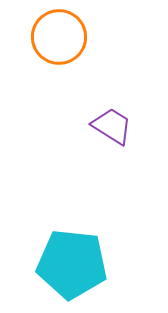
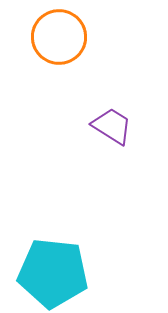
cyan pentagon: moved 19 px left, 9 px down
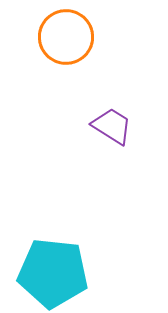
orange circle: moved 7 px right
